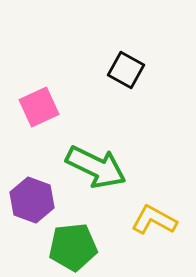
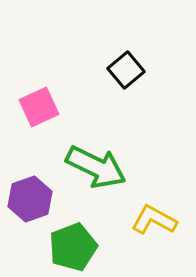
black square: rotated 21 degrees clockwise
purple hexagon: moved 2 px left, 1 px up; rotated 21 degrees clockwise
green pentagon: rotated 15 degrees counterclockwise
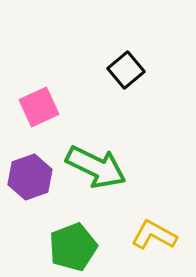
purple hexagon: moved 22 px up
yellow L-shape: moved 15 px down
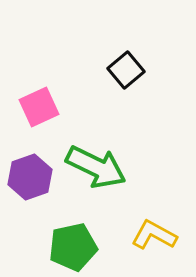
green pentagon: rotated 9 degrees clockwise
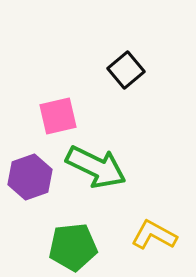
pink square: moved 19 px right, 9 px down; rotated 12 degrees clockwise
green pentagon: rotated 6 degrees clockwise
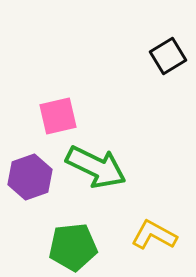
black square: moved 42 px right, 14 px up; rotated 9 degrees clockwise
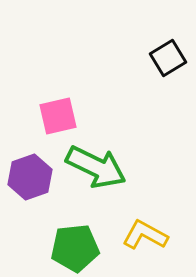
black square: moved 2 px down
yellow L-shape: moved 9 px left
green pentagon: moved 2 px right, 1 px down
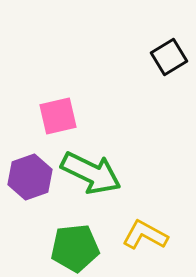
black square: moved 1 px right, 1 px up
green arrow: moved 5 px left, 6 px down
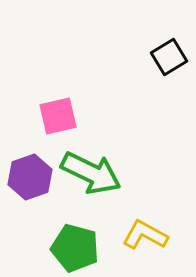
green pentagon: rotated 21 degrees clockwise
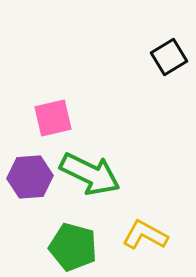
pink square: moved 5 px left, 2 px down
green arrow: moved 1 px left, 1 px down
purple hexagon: rotated 15 degrees clockwise
green pentagon: moved 2 px left, 1 px up
